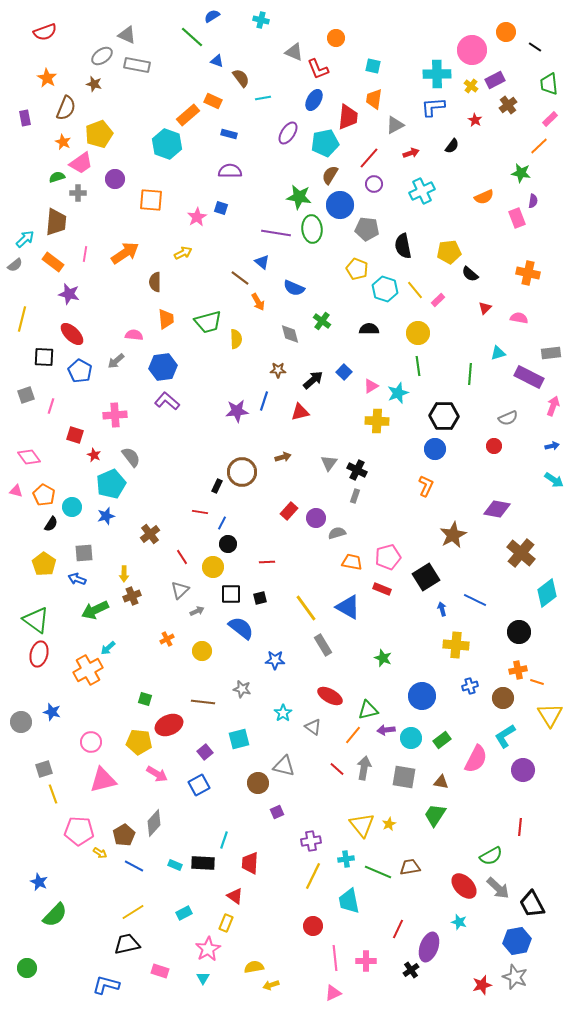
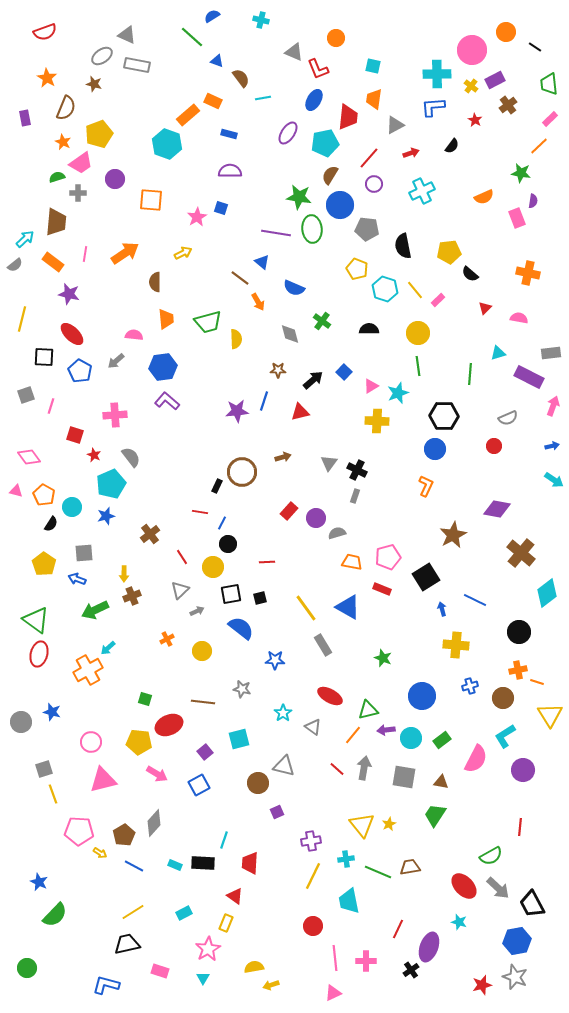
black square at (231, 594): rotated 10 degrees counterclockwise
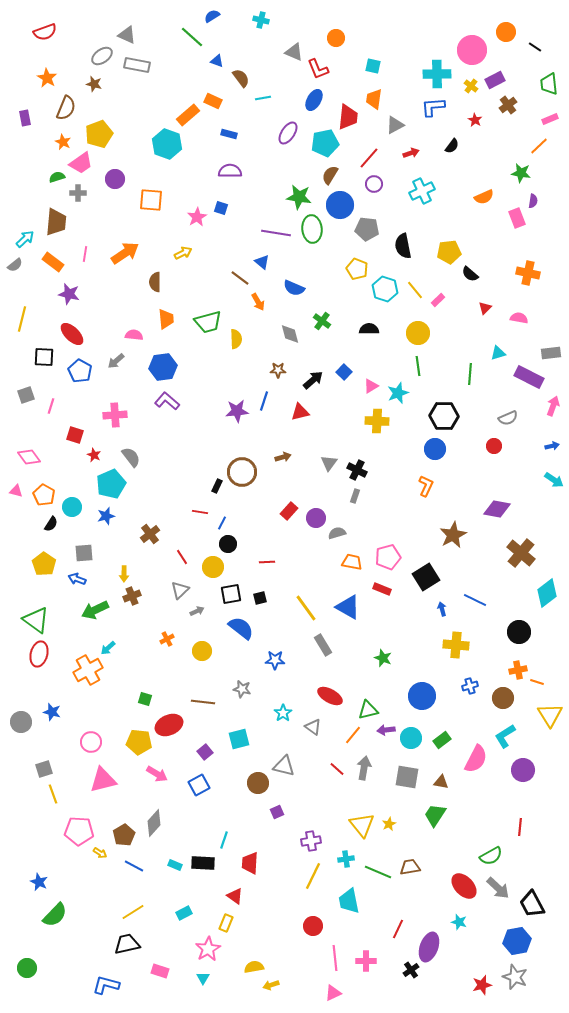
pink rectangle at (550, 119): rotated 21 degrees clockwise
gray square at (404, 777): moved 3 px right
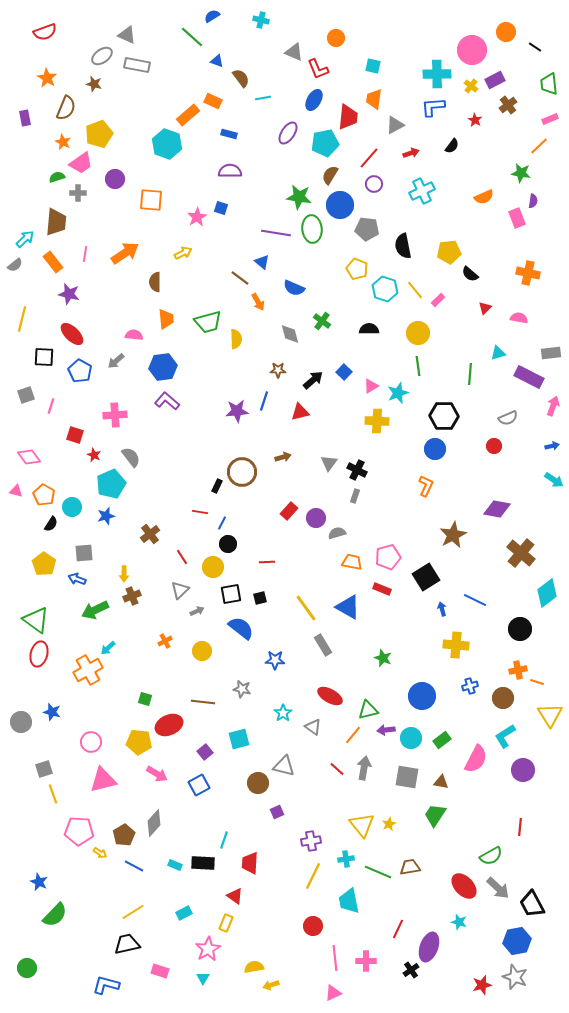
orange rectangle at (53, 262): rotated 15 degrees clockwise
black circle at (519, 632): moved 1 px right, 3 px up
orange cross at (167, 639): moved 2 px left, 2 px down
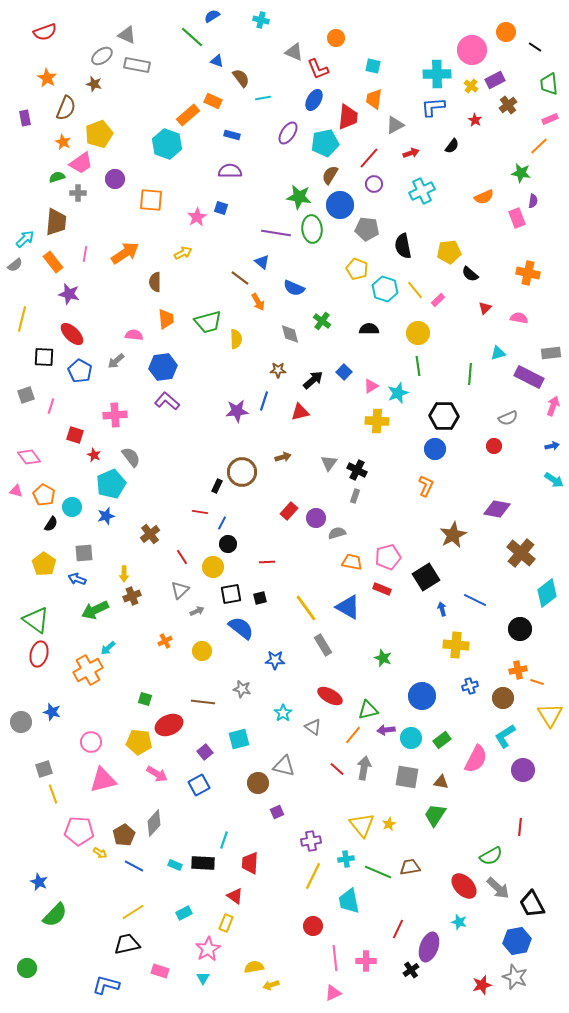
blue rectangle at (229, 134): moved 3 px right, 1 px down
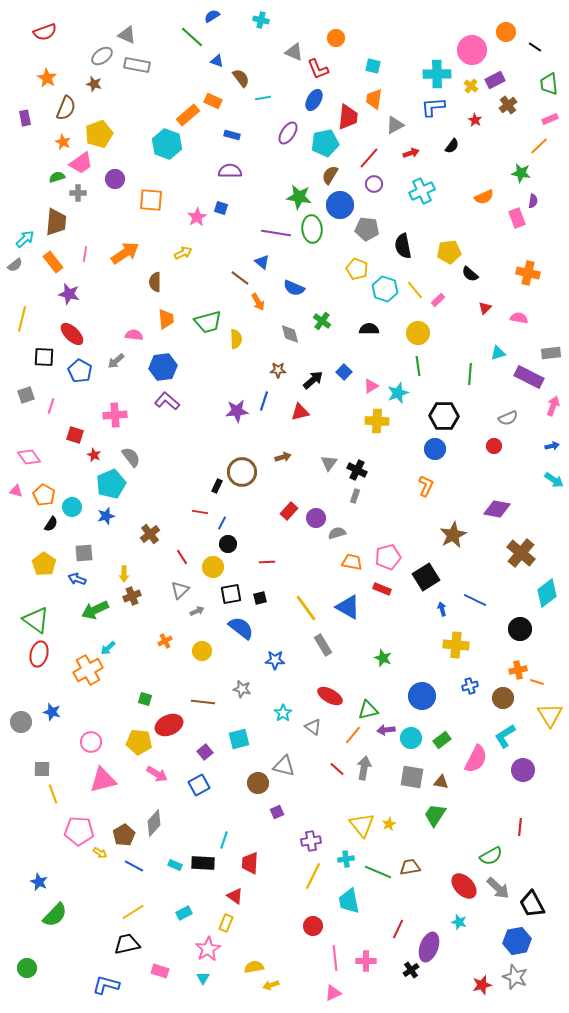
gray square at (44, 769): moved 2 px left; rotated 18 degrees clockwise
gray square at (407, 777): moved 5 px right
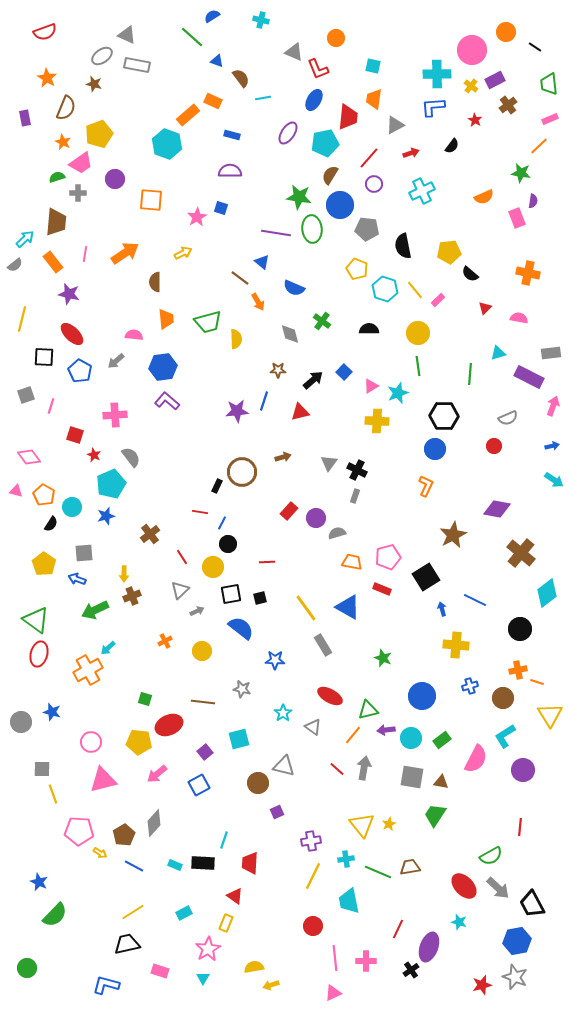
pink arrow at (157, 774): rotated 110 degrees clockwise
